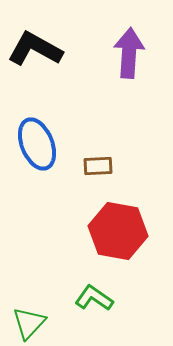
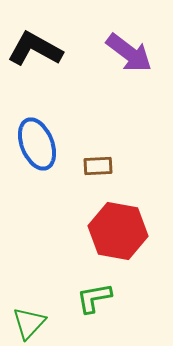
purple arrow: rotated 123 degrees clockwise
green L-shape: rotated 45 degrees counterclockwise
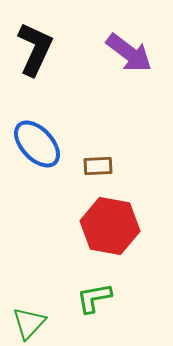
black L-shape: rotated 86 degrees clockwise
blue ellipse: rotated 21 degrees counterclockwise
red hexagon: moved 8 px left, 5 px up
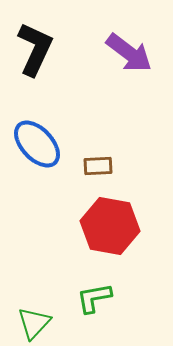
green triangle: moved 5 px right
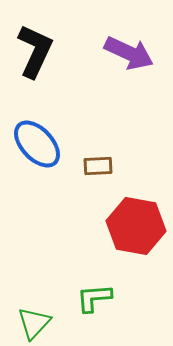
black L-shape: moved 2 px down
purple arrow: rotated 12 degrees counterclockwise
red hexagon: moved 26 px right
green L-shape: rotated 6 degrees clockwise
